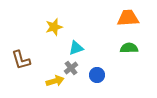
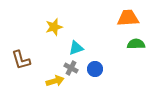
green semicircle: moved 7 px right, 4 px up
gray cross: rotated 24 degrees counterclockwise
blue circle: moved 2 px left, 6 px up
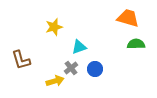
orange trapezoid: rotated 20 degrees clockwise
cyan triangle: moved 3 px right, 1 px up
gray cross: rotated 24 degrees clockwise
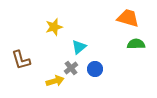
cyan triangle: rotated 21 degrees counterclockwise
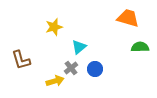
green semicircle: moved 4 px right, 3 px down
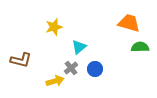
orange trapezoid: moved 1 px right, 5 px down
brown L-shape: rotated 60 degrees counterclockwise
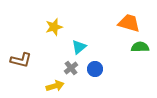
yellow arrow: moved 5 px down
